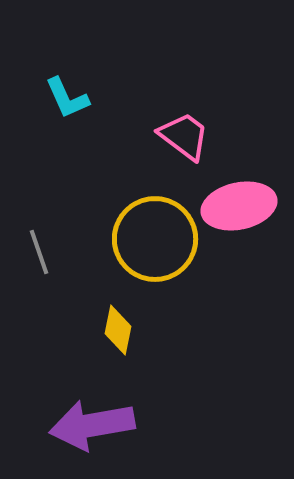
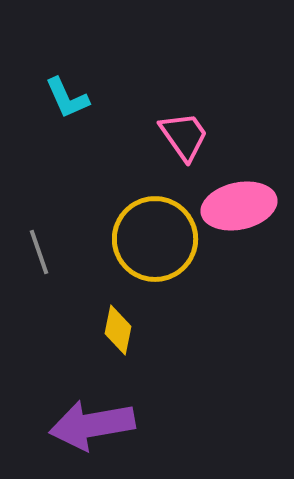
pink trapezoid: rotated 18 degrees clockwise
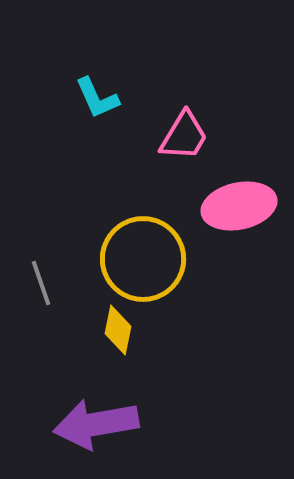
cyan L-shape: moved 30 px right
pink trapezoid: rotated 66 degrees clockwise
yellow circle: moved 12 px left, 20 px down
gray line: moved 2 px right, 31 px down
purple arrow: moved 4 px right, 1 px up
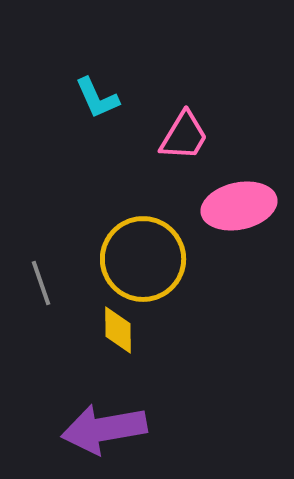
yellow diamond: rotated 12 degrees counterclockwise
purple arrow: moved 8 px right, 5 px down
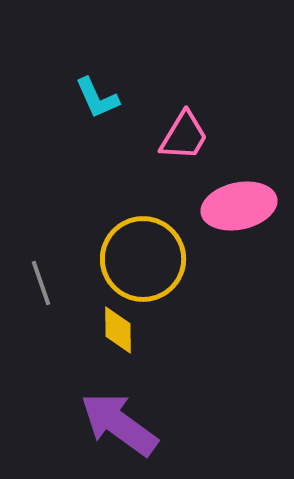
purple arrow: moved 15 px right, 5 px up; rotated 46 degrees clockwise
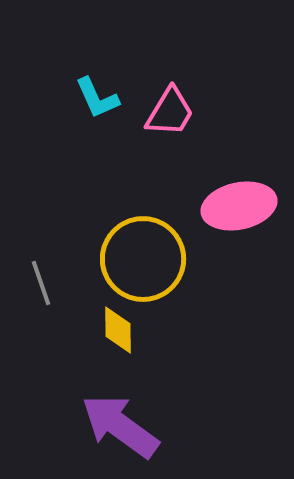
pink trapezoid: moved 14 px left, 24 px up
purple arrow: moved 1 px right, 2 px down
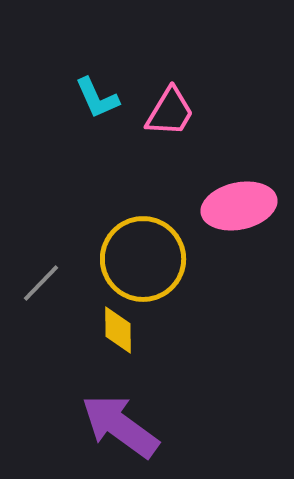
gray line: rotated 63 degrees clockwise
